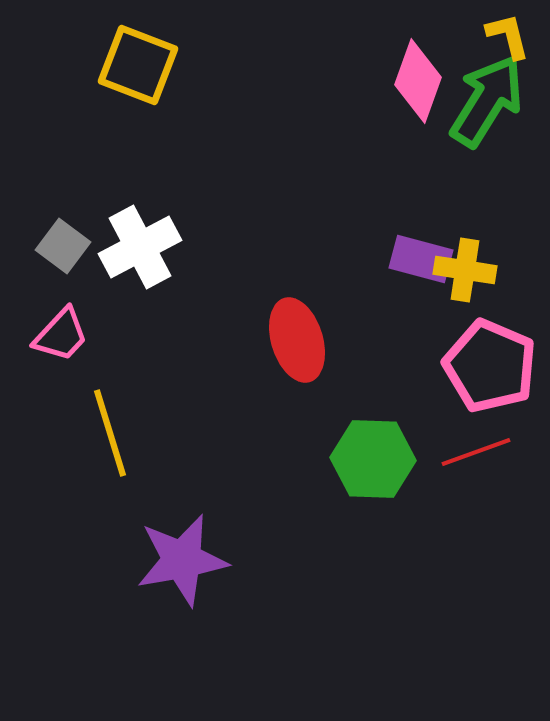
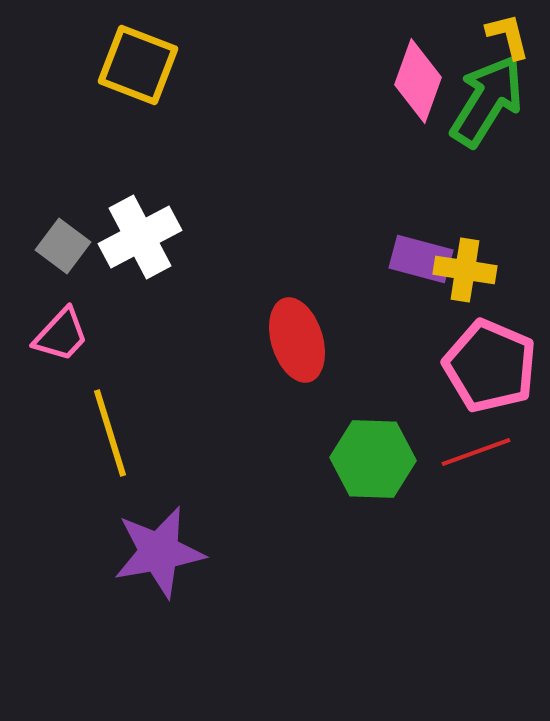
white cross: moved 10 px up
purple star: moved 23 px left, 8 px up
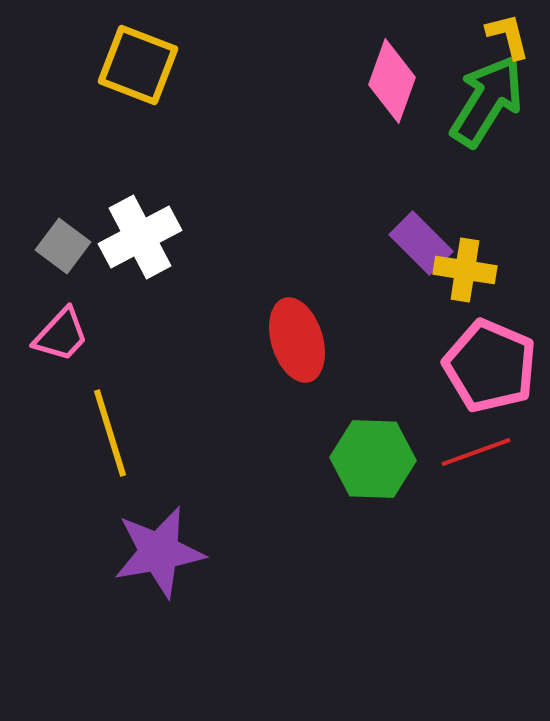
pink diamond: moved 26 px left
purple rectangle: moved 16 px up; rotated 30 degrees clockwise
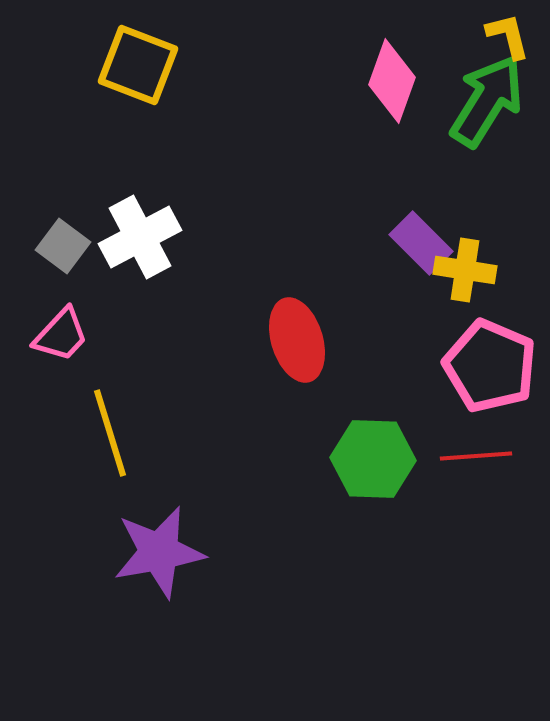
red line: moved 4 px down; rotated 16 degrees clockwise
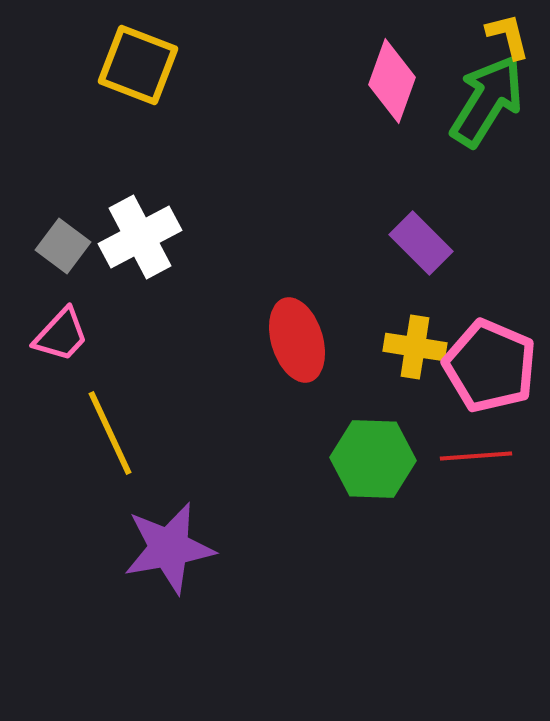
yellow cross: moved 50 px left, 77 px down
yellow line: rotated 8 degrees counterclockwise
purple star: moved 10 px right, 4 px up
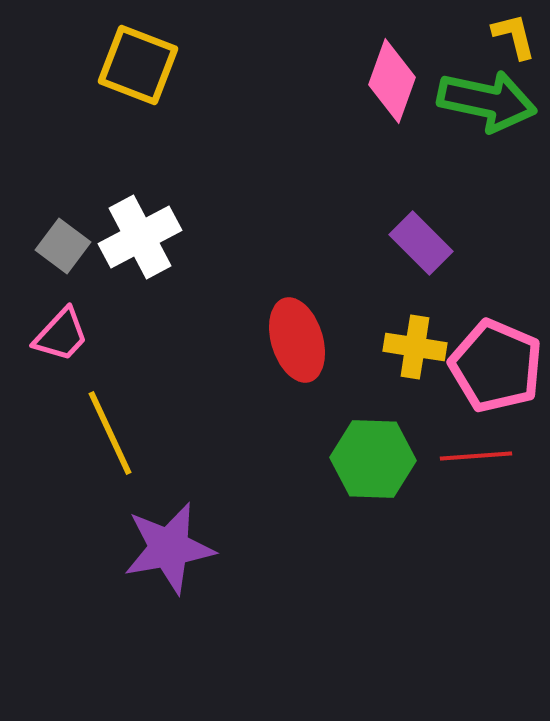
yellow L-shape: moved 6 px right
green arrow: rotated 70 degrees clockwise
pink pentagon: moved 6 px right
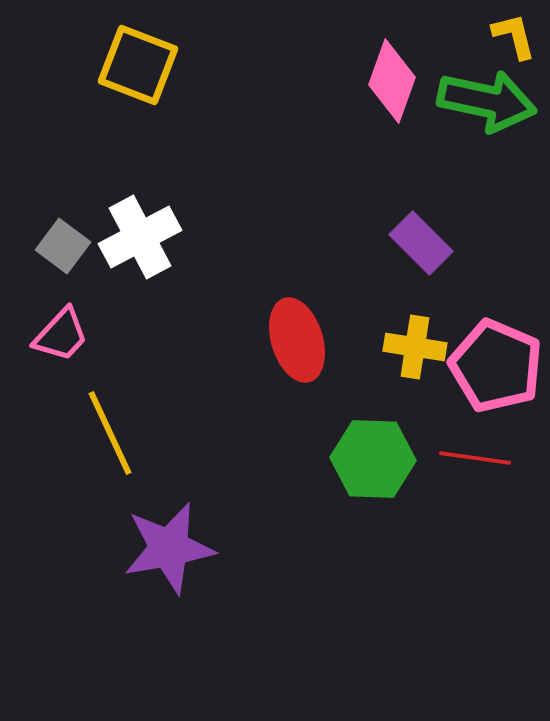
red line: moved 1 px left, 2 px down; rotated 12 degrees clockwise
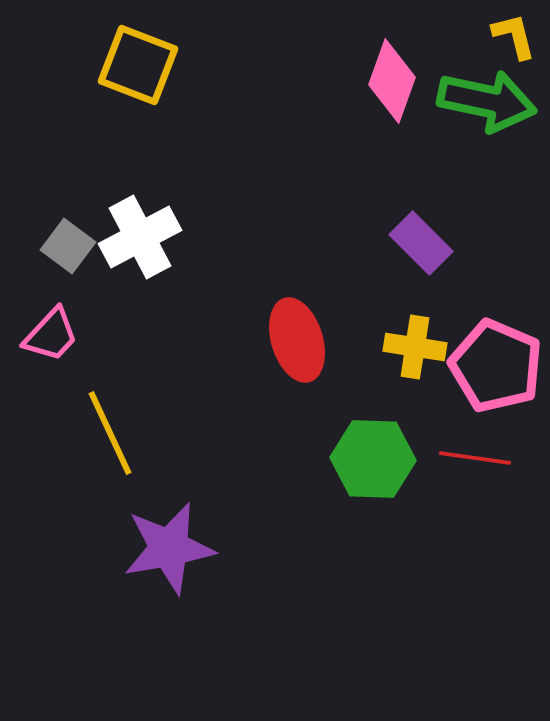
gray square: moved 5 px right
pink trapezoid: moved 10 px left
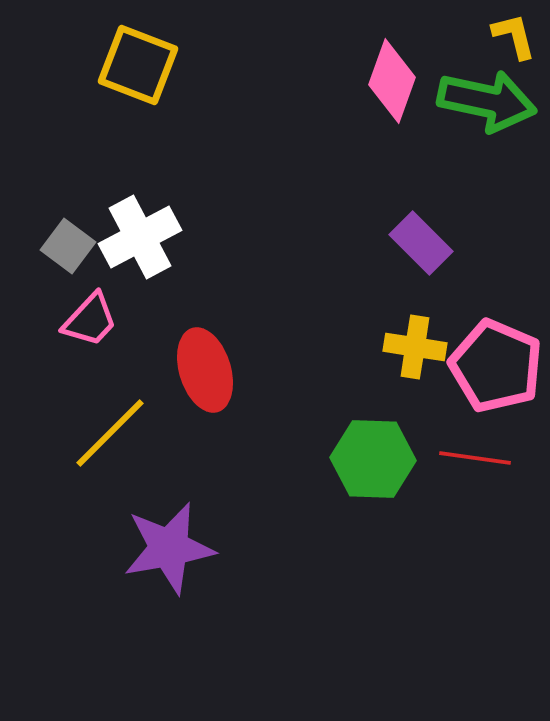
pink trapezoid: moved 39 px right, 15 px up
red ellipse: moved 92 px left, 30 px down
yellow line: rotated 70 degrees clockwise
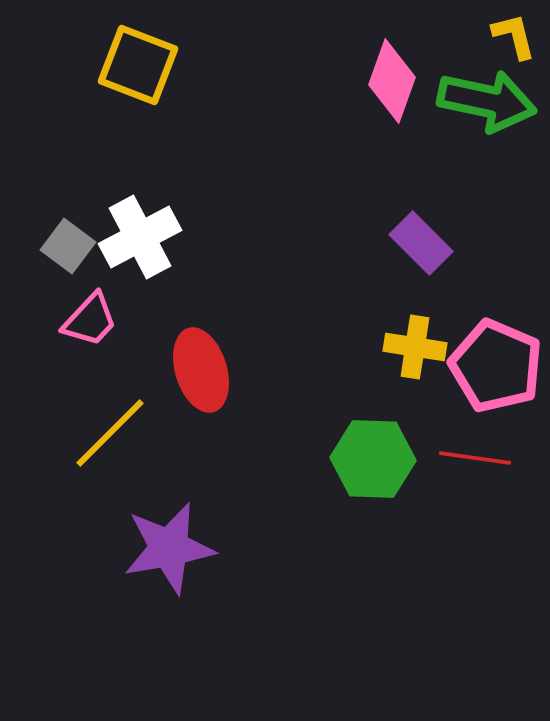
red ellipse: moved 4 px left
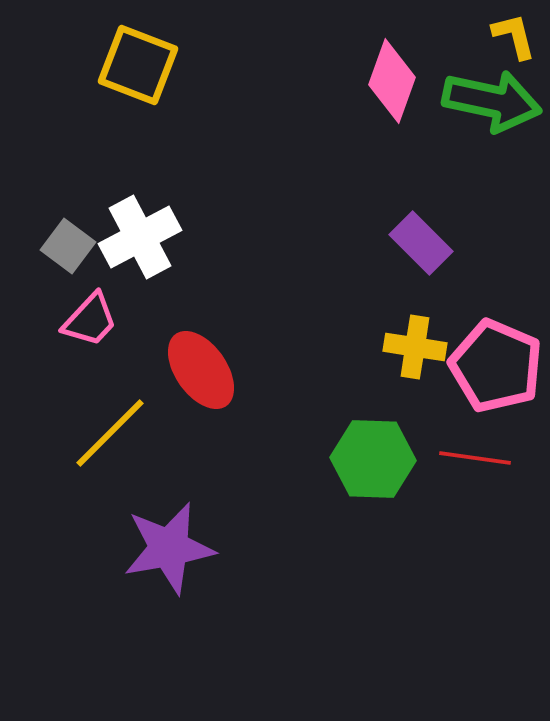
green arrow: moved 5 px right
red ellipse: rotated 18 degrees counterclockwise
